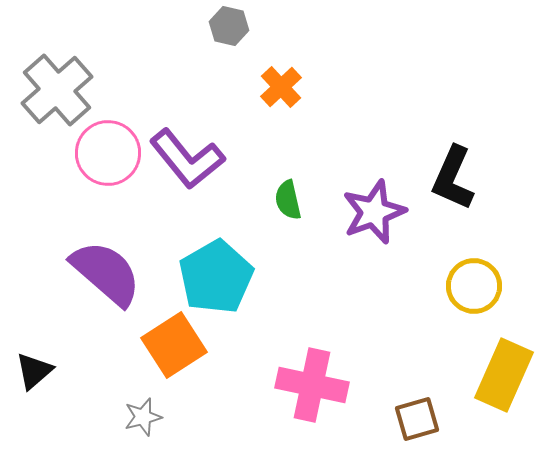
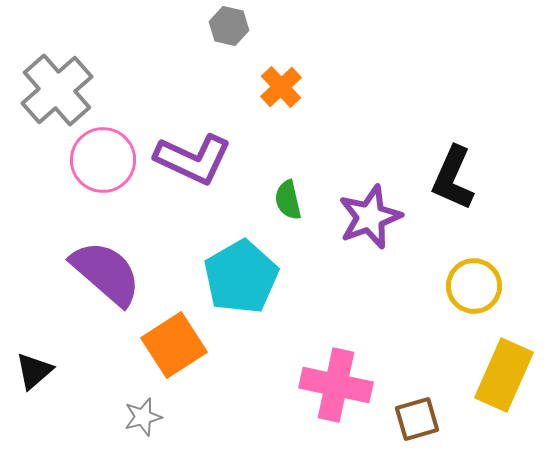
pink circle: moved 5 px left, 7 px down
purple L-shape: moved 6 px right; rotated 26 degrees counterclockwise
purple star: moved 4 px left, 5 px down
cyan pentagon: moved 25 px right
pink cross: moved 24 px right
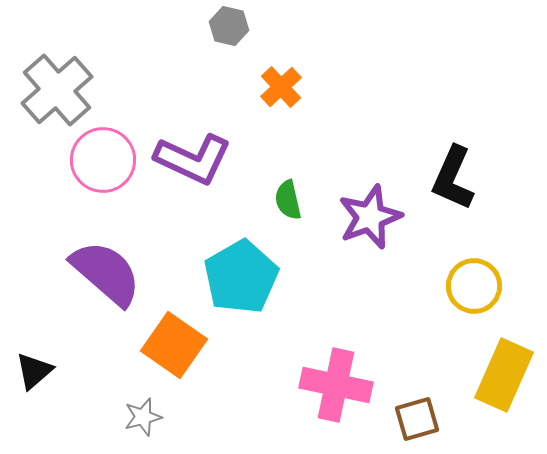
orange square: rotated 22 degrees counterclockwise
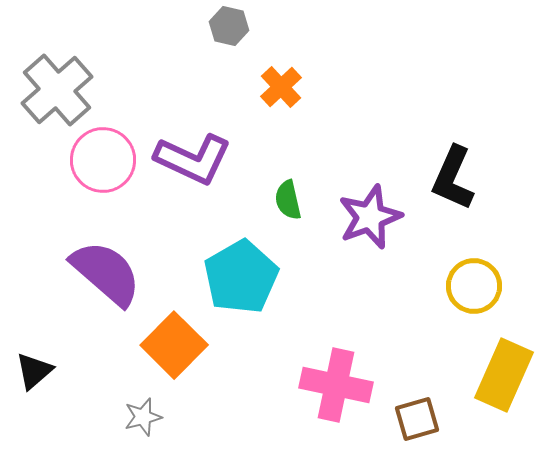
orange square: rotated 10 degrees clockwise
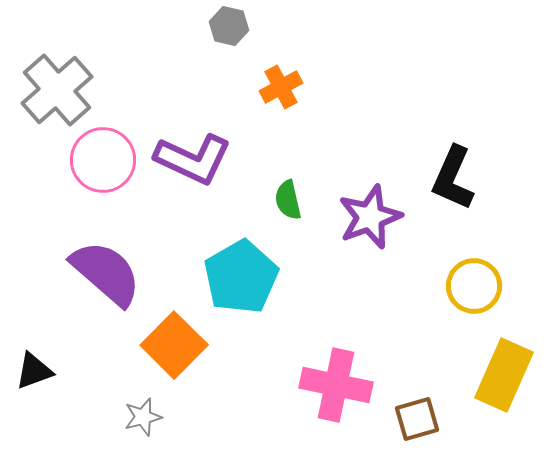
orange cross: rotated 15 degrees clockwise
black triangle: rotated 21 degrees clockwise
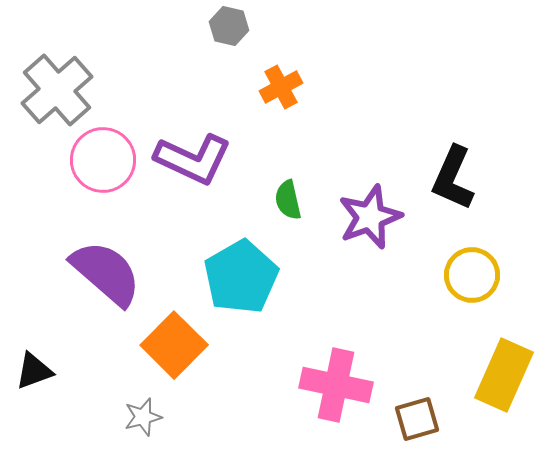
yellow circle: moved 2 px left, 11 px up
